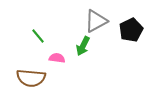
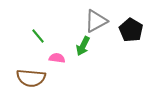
black pentagon: rotated 15 degrees counterclockwise
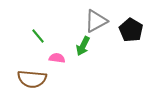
brown semicircle: moved 1 px right, 1 px down
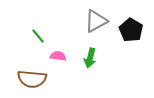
green arrow: moved 7 px right, 12 px down; rotated 12 degrees counterclockwise
pink semicircle: moved 1 px right, 2 px up
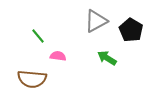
green arrow: moved 17 px right; rotated 108 degrees clockwise
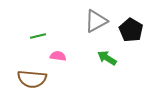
green line: rotated 63 degrees counterclockwise
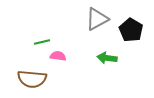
gray triangle: moved 1 px right, 2 px up
green line: moved 4 px right, 6 px down
green arrow: rotated 24 degrees counterclockwise
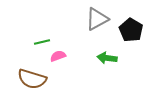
pink semicircle: rotated 28 degrees counterclockwise
brown semicircle: rotated 12 degrees clockwise
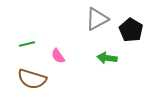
green line: moved 15 px left, 2 px down
pink semicircle: rotated 105 degrees counterclockwise
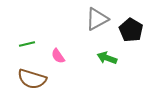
green arrow: rotated 12 degrees clockwise
